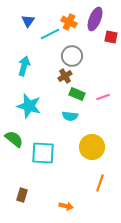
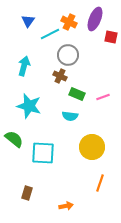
gray circle: moved 4 px left, 1 px up
brown cross: moved 5 px left; rotated 32 degrees counterclockwise
brown rectangle: moved 5 px right, 2 px up
orange arrow: rotated 24 degrees counterclockwise
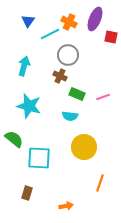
yellow circle: moved 8 px left
cyan square: moved 4 px left, 5 px down
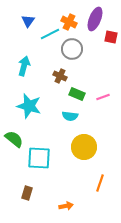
gray circle: moved 4 px right, 6 px up
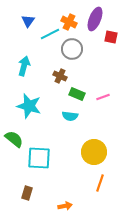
yellow circle: moved 10 px right, 5 px down
orange arrow: moved 1 px left
